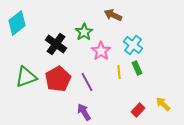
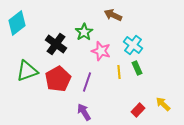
pink star: rotated 18 degrees counterclockwise
green triangle: moved 1 px right, 6 px up
purple line: rotated 48 degrees clockwise
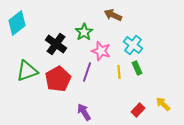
purple line: moved 10 px up
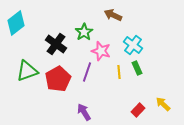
cyan diamond: moved 1 px left
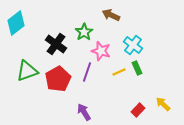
brown arrow: moved 2 px left
yellow line: rotated 72 degrees clockwise
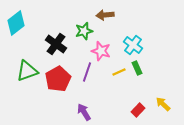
brown arrow: moved 6 px left; rotated 30 degrees counterclockwise
green star: moved 1 px up; rotated 18 degrees clockwise
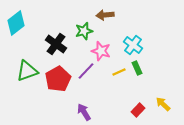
purple line: moved 1 px left, 1 px up; rotated 24 degrees clockwise
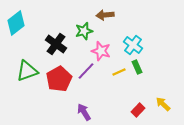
green rectangle: moved 1 px up
red pentagon: moved 1 px right
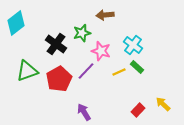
green star: moved 2 px left, 2 px down
green rectangle: rotated 24 degrees counterclockwise
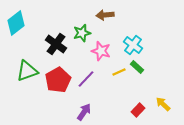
purple line: moved 8 px down
red pentagon: moved 1 px left, 1 px down
purple arrow: rotated 66 degrees clockwise
